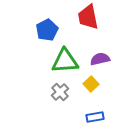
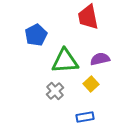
blue pentagon: moved 11 px left, 5 px down
gray cross: moved 5 px left, 1 px up
blue rectangle: moved 10 px left
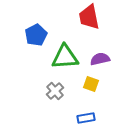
red trapezoid: moved 1 px right
green triangle: moved 4 px up
yellow square: rotated 28 degrees counterclockwise
blue rectangle: moved 1 px right, 1 px down
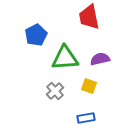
green triangle: moved 1 px down
yellow square: moved 2 px left, 2 px down
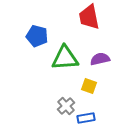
blue pentagon: moved 1 px right, 1 px down; rotated 30 degrees counterclockwise
gray cross: moved 11 px right, 15 px down
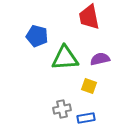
gray cross: moved 4 px left, 3 px down; rotated 30 degrees clockwise
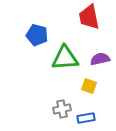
blue pentagon: moved 1 px up
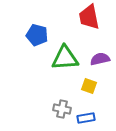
gray cross: rotated 24 degrees clockwise
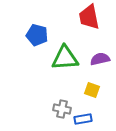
yellow square: moved 3 px right, 4 px down
blue rectangle: moved 3 px left, 1 px down
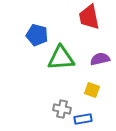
green triangle: moved 4 px left
